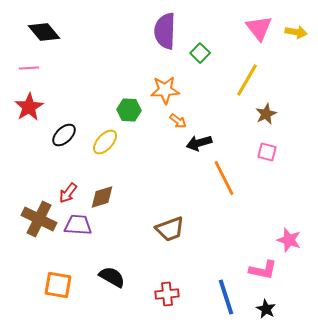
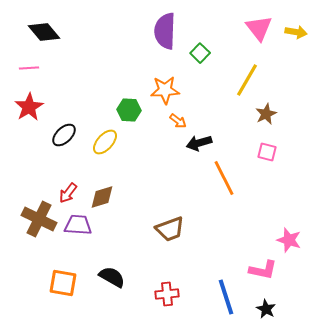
orange square: moved 5 px right, 2 px up
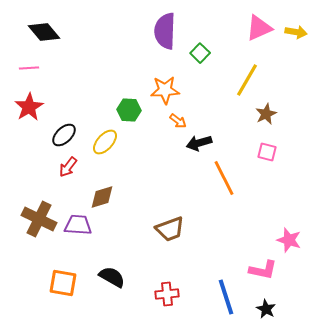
pink triangle: rotated 44 degrees clockwise
red arrow: moved 26 px up
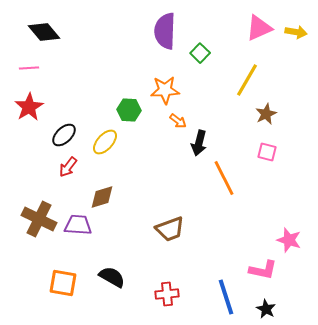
black arrow: rotated 60 degrees counterclockwise
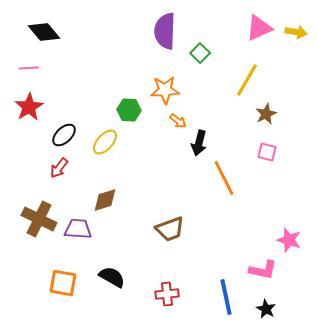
red arrow: moved 9 px left, 1 px down
brown diamond: moved 3 px right, 3 px down
purple trapezoid: moved 4 px down
blue line: rotated 6 degrees clockwise
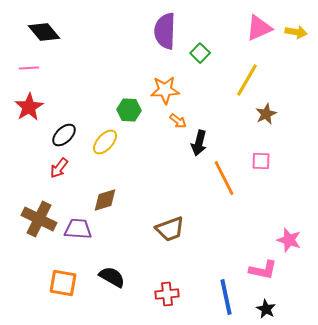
pink square: moved 6 px left, 9 px down; rotated 12 degrees counterclockwise
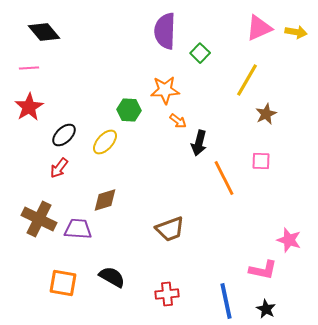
blue line: moved 4 px down
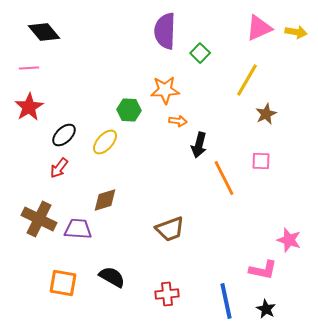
orange arrow: rotated 30 degrees counterclockwise
black arrow: moved 2 px down
